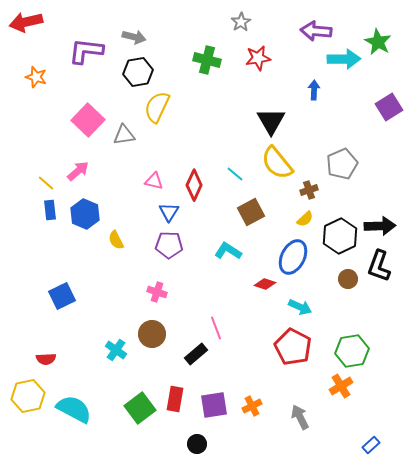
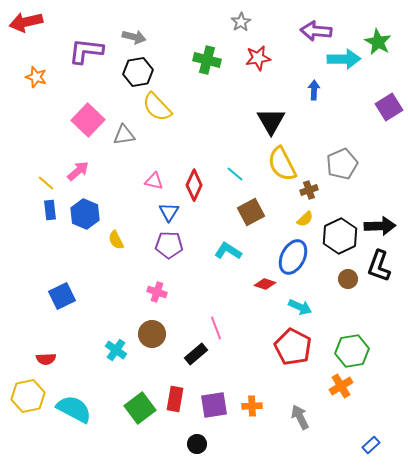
yellow semicircle at (157, 107): rotated 68 degrees counterclockwise
yellow semicircle at (277, 163): moved 5 px right, 1 px down; rotated 12 degrees clockwise
orange cross at (252, 406): rotated 24 degrees clockwise
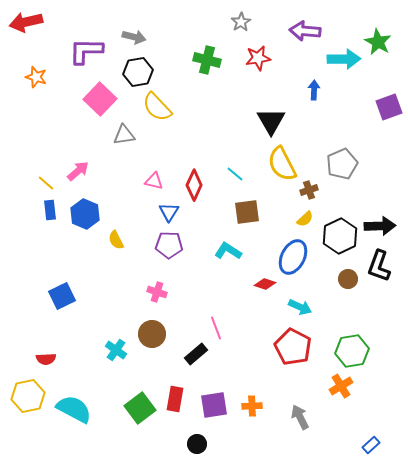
purple arrow at (316, 31): moved 11 px left
purple L-shape at (86, 51): rotated 6 degrees counterclockwise
purple square at (389, 107): rotated 12 degrees clockwise
pink square at (88, 120): moved 12 px right, 21 px up
brown square at (251, 212): moved 4 px left; rotated 20 degrees clockwise
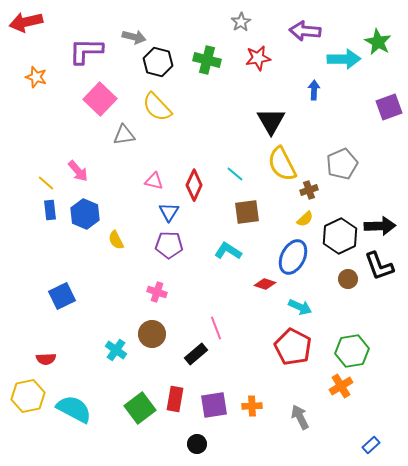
black hexagon at (138, 72): moved 20 px right, 10 px up; rotated 24 degrees clockwise
pink arrow at (78, 171): rotated 90 degrees clockwise
black L-shape at (379, 266): rotated 40 degrees counterclockwise
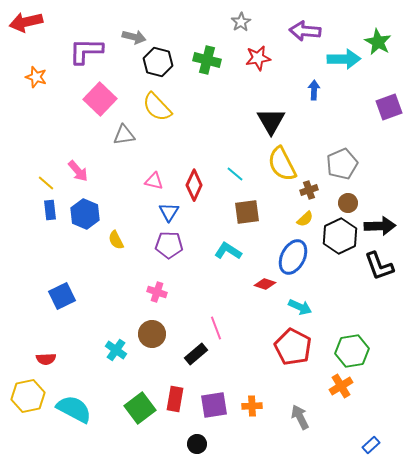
brown circle at (348, 279): moved 76 px up
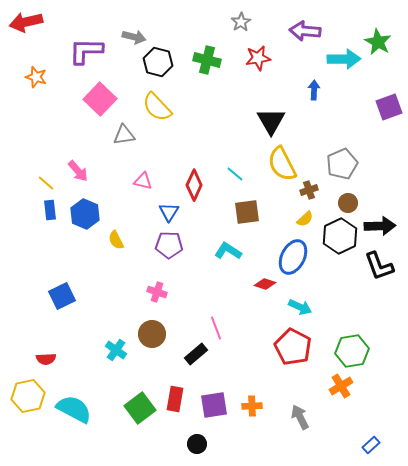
pink triangle at (154, 181): moved 11 px left
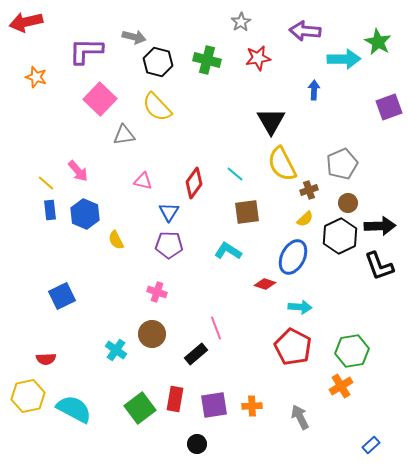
red diamond at (194, 185): moved 2 px up; rotated 12 degrees clockwise
cyan arrow at (300, 307): rotated 20 degrees counterclockwise
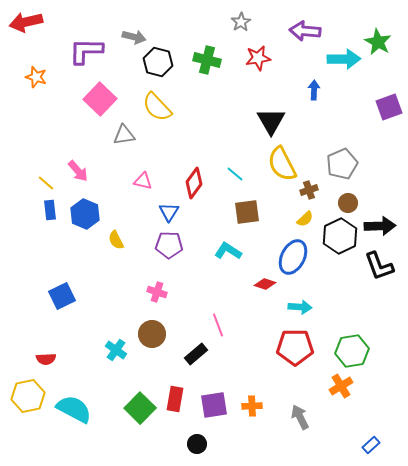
pink line at (216, 328): moved 2 px right, 3 px up
red pentagon at (293, 347): moved 2 px right; rotated 27 degrees counterclockwise
green square at (140, 408): rotated 8 degrees counterclockwise
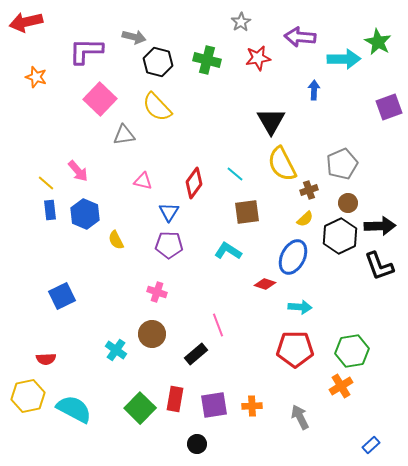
purple arrow at (305, 31): moved 5 px left, 6 px down
red pentagon at (295, 347): moved 2 px down
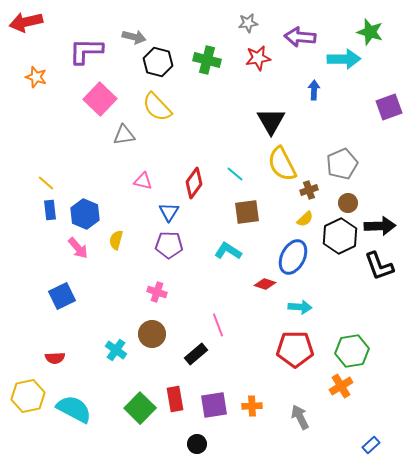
gray star at (241, 22): moved 7 px right, 1 px down; rotated 24 degrees clockwise
green star at (378, 42): moved 8 px left, 10 px up; rotated 12 degrees counterclockwise
pink arrow at (78, 171): moved 77 px down
yellow semicircle at (116, 240): rotated 42 degrees clockwise
red semicircle at (46, 359): moved 9 px right, 1 px up
red rectangle at (175, 399): rotated 20 degrees counterclockwise
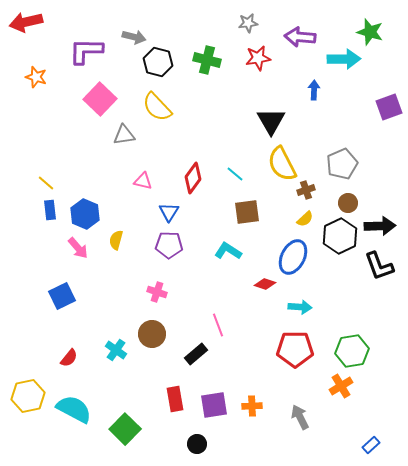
red diamond at (194, 183): moved 1 px left, 5 px up
brown cross at (309, 190): moved 3 px left
red semicircle at (55, 358): moved 14 px right; rotated 48 degrees counterclockwise
green square at (140, 408): moved 15 px left, 21 px down
